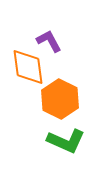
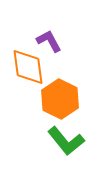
green L-shape: rotated 27 degrees clockwise
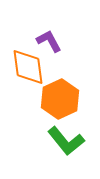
orange hexagon: rotated 9 degrees clockwise
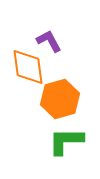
orange hexagon: rotated 9 degrees clockwise
green L-shape: rotated 129 degrees clockwise
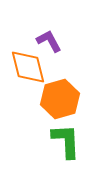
orange diamond: rotated 6 degrees counterclockwise
green L-shape: rotated 87 degrees clockwise
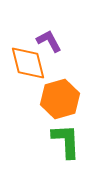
orange diamond: moved 4 px up
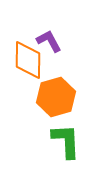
orange diamond: moved 3 px up; rotated 15 degrees clockwise
orange hexagon: moved 4 px left, 2 px up
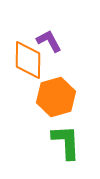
green L-shape: moved 1 px down
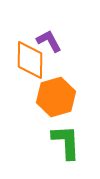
orange diamond: moved 2 px right
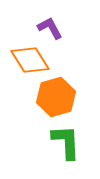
purple L-shape: moved 1 px right, 13 px up
orange diamond: rotated 33 degrees counterclockwise
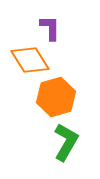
purple L-shape: rotated 28 degrees clockwise
green L-shape: rotated 33 degrees clockwise
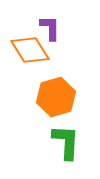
orange diamond: moved 10 px up
green L-shape: rotated 27 degrees counterclockwise
